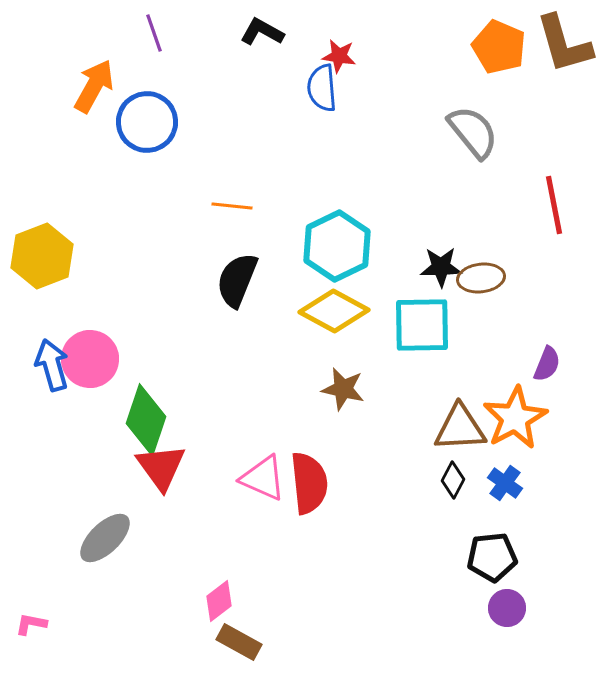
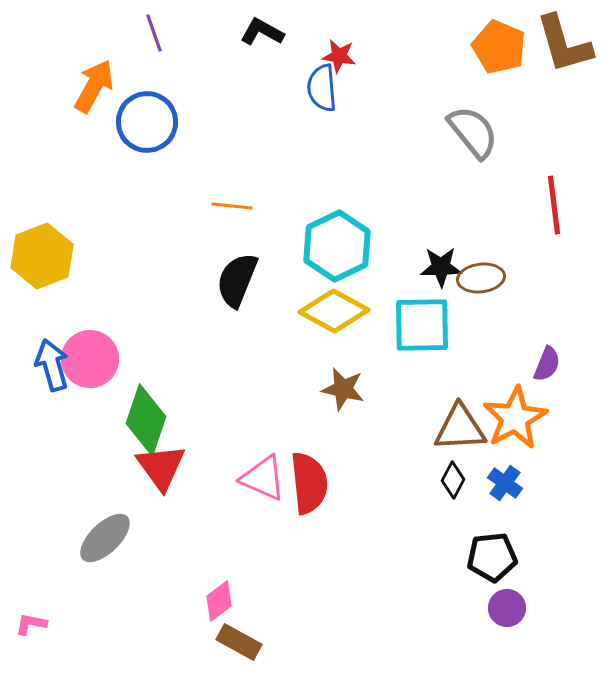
red line: rotated 4 degrees clockwise
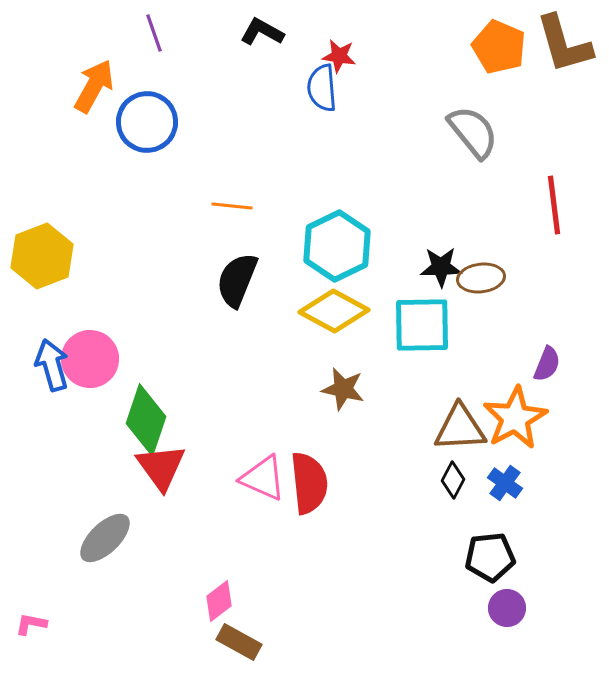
black pentagon: moved 2 px left
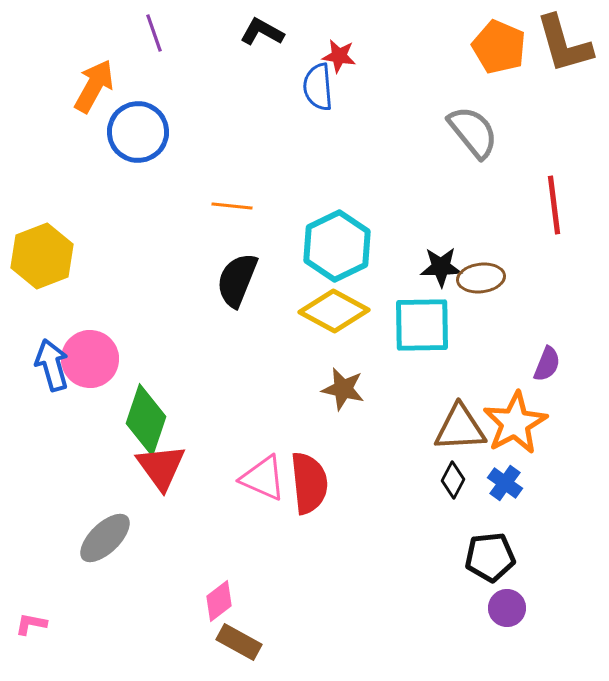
blue semicircle: moved 4 px left, 1 px up
blue circle: moved 9 px left, 10 px down
orange star: moved 5 px down
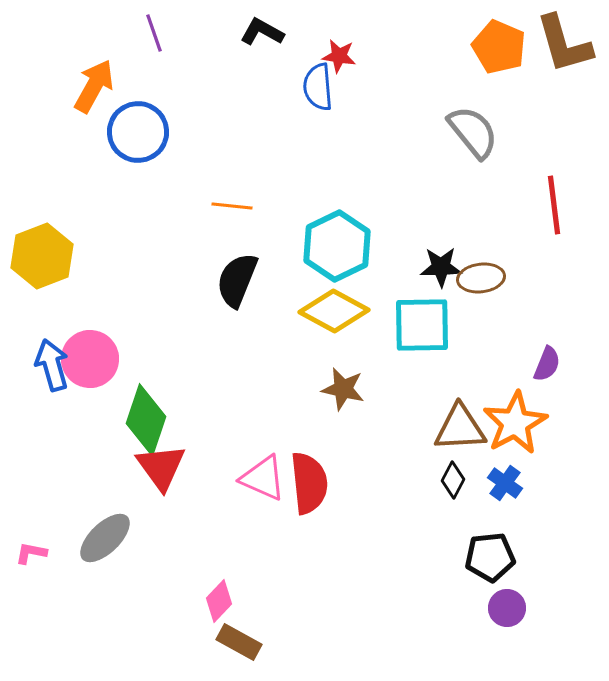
pink diamond: rotated 9 degrees counterclockwise
pink L-shape: moved 71 px up
